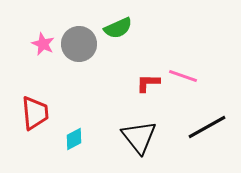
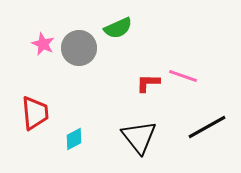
gray circle: moved 4 px down
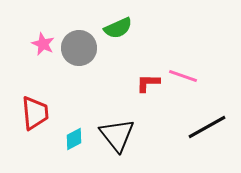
black triangle: moved 22 px left, 2 px up
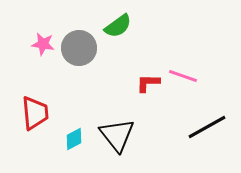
green semicircle: moved 2 px up; rotated 12 degrees counterclockwise
pink star: rotated 15 degrees counterclockwise
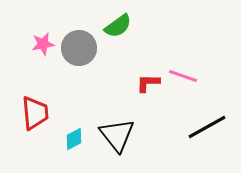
pink star: rotated 20 degrees counterclockwise
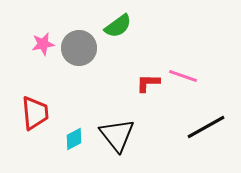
black line: moved 1 px left
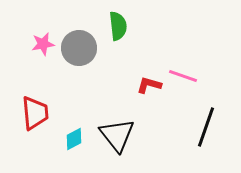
green semicircle: rotated 60 degrees counterclockwise
red L-shape: moved 1 px right, 2 px down; rotated 15 degrees clockwise
black line: rotated 42 degrees counterclockwise
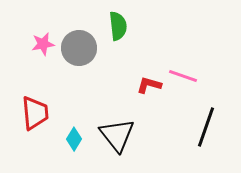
cyan diamond: rotated 30 degrees counterclockwise
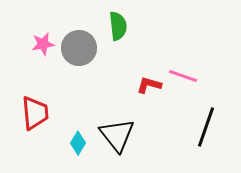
cyan diamond: moved 4 px right, 4 px down
